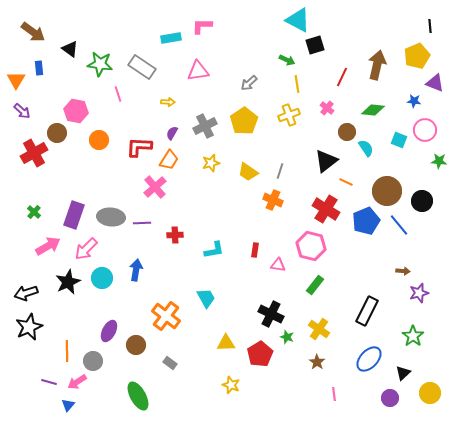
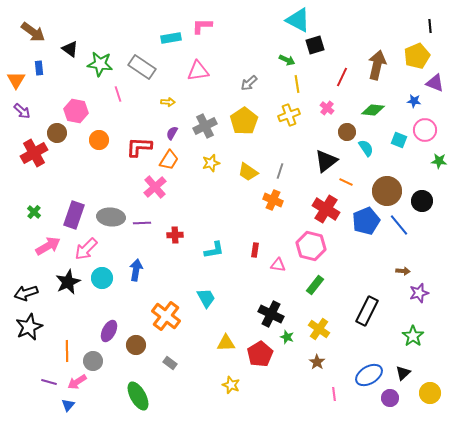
blue ellipse at (369, 359): moved 16 px down; rotated 16 degrees clockwise
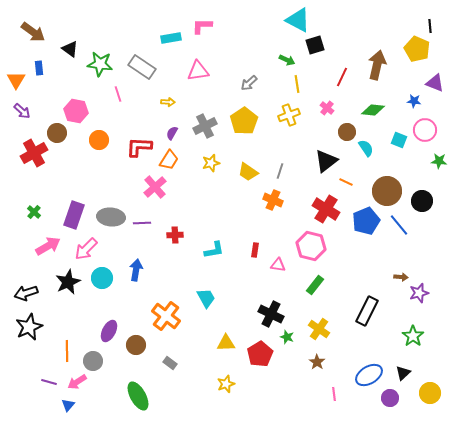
yellow pentagon at (417, 56): moved 7 px up; rotated 25 degrees counterclockwise
brown arrow at (403, 271): moved 2 px left, 6 px down
yellow star at (231, 385): moved 5 px left, 1 px up; rotated 30 degrees clockwise
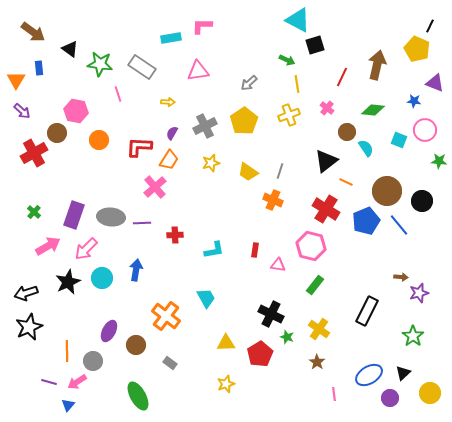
black line at (430, 26): rotated 32 degrees clockwise
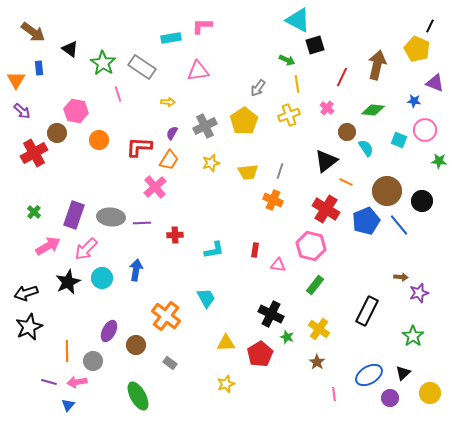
green star at (100, 64): moved 3 px right, 1 px up; rotated 25 degrees clockwise
gray arrow at (249, 83): moved 9 px right, 5 px down; rotated 12 degrees counterclockwise
yellow trapezoid at (248, 172): rotated 40 degrees counterclockwise
pink arrow at (77, 382): rotated 24 degrees clockwise
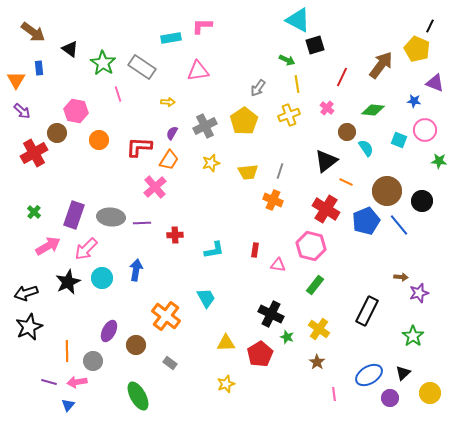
brown arrow at (377, 65): moved 4 px right; rotated 24 degrees clockwise
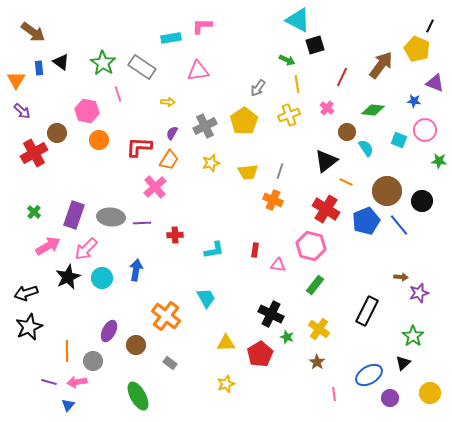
black triangle at (70, 49): moved 9 px left, 13 px down
pink hexagon at (76, 111): moved 11 px right
black star at (68, 282): moved 5 px up
black triangle at (403, 373): moved 10 px up
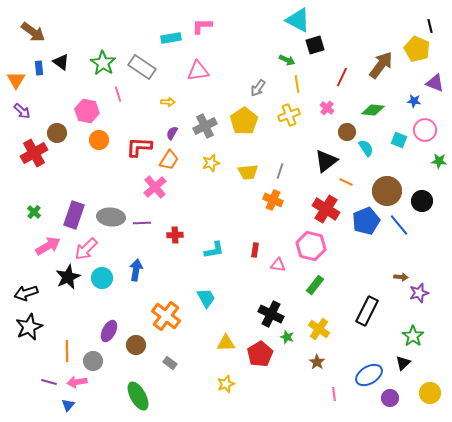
black line at (430, 26): rotated 40 degrees counterclockwise
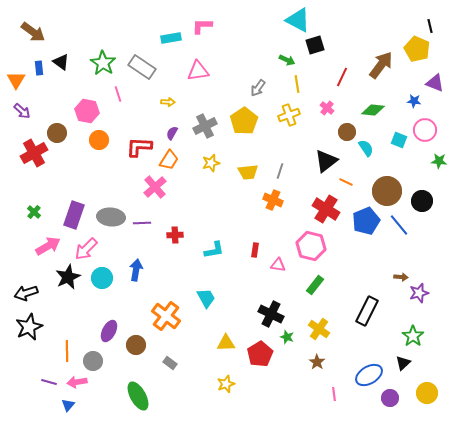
yellow circle at (430, 393): moved 3 px left
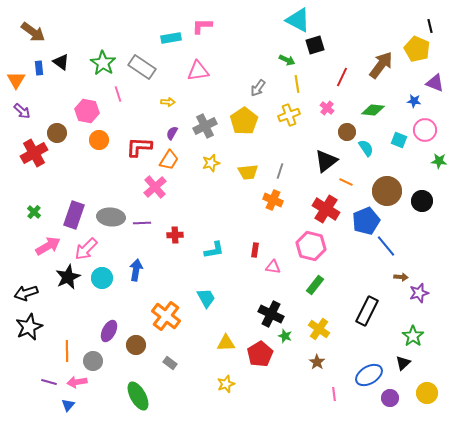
blue line at (399, 225): moved 13 px left, 21 px down
pink triangle at (278, 265): moved 5 px left, 2 px down
green star at (287, 337): moved 2 px left, 1 px up
